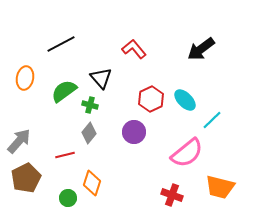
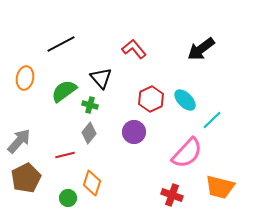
pink semicircle: rotated 8 degrees counterclockwise
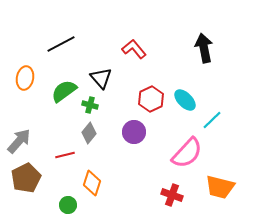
black arrow: moved 3 px right, 1 px up; rotated 116 degrees clockwise
green circle: moved 7 px down
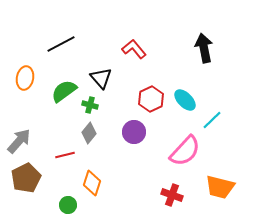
pink semicircle: moved 2 px left, 2 px up
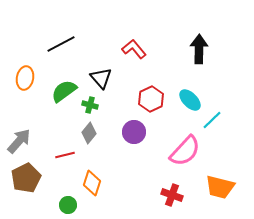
black arrow: moved 5 px left, 1 px down; rotated 12 degrees clockwise
cyan ellipse: moved 5 px right
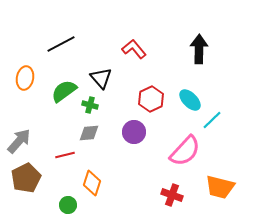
gray diamond: rotated 45 degrees clockwise
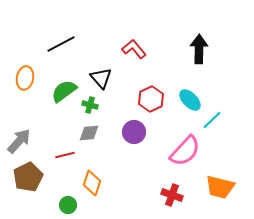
brown pentagon: moved 2 px right, 1 px up
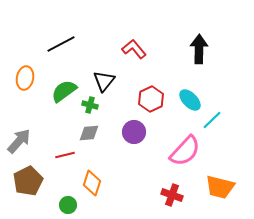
black triangle: moved 3 px right, 3 px down; rotated 20 degrees clockwise
brown pentagon: moved 4 px down
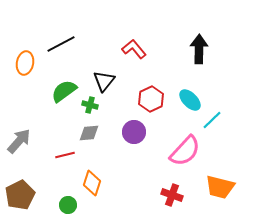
orange ellipse: moved 15 px up
brown pentagon: moved 8 px left, 14 px down
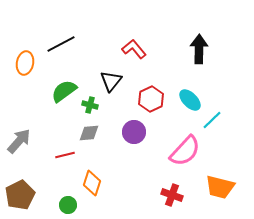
black triangle: moved 7 px right
